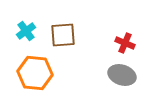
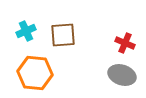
cyan cross: rotated 12 degrees clockwise
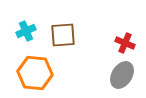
gray ellipse: rotated 76 degrees counterclockwise
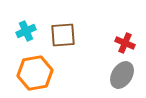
orange hexagon: rotated 16 degrees counterclockwise
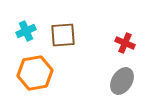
gray ellipse: moved 6 px down
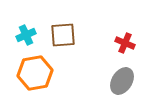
cyan cross: moved 4 px down
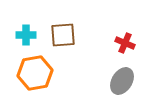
cyan cross: rotated 24 degrees clockwise
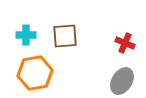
brown square: moved 2 px right, 1 px down
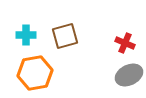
brown square: rotated 12 degrees counterclockwise
gray ellipse: moved 7 px right, 6 px up; rotated 32 degrees clockwise
